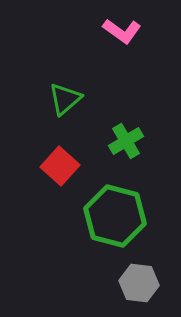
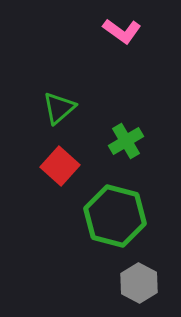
green triangle: moved 6 px left, 9 px down
gray hexagon: rotated 21 degrees clockwise
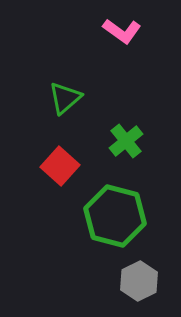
green triangle: moved 6 px right, 10 px up
green cross: rotated 8 degrees counterclockwise
gray hexagon: moved 2 px up; rotated 6 degrees clockwise
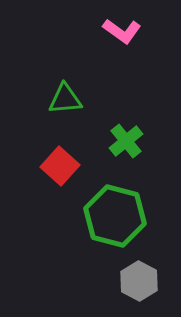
green triangle: moved 1 px down; rotated 36 degrees clockwise
gray hexagon: rotated 6 degrees counterclockwise
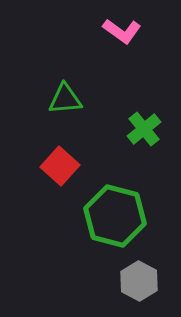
green cross: moved 18 px right, 12 px up
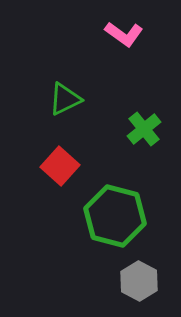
pink L-shape: moved 2 px right, 3 px down
green triangle: rotated 21 degrees counterclockwise
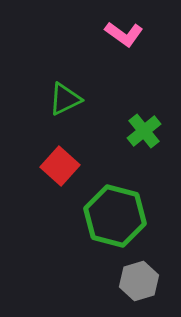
green cross: moved 2 px down
gray hexagon: rotated 15 degrees clockwise
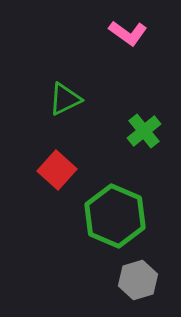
pink L-shape: moved 4 px right, 1 px up
red square: moved 3 px left, 4 px down
green hexagon: rotated 8 degrees clockwise
gray hexagon: moved 1 px left, 1 px up
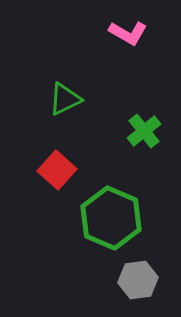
pink L-shape: rotated 6 degrees counterclockwise
green hexagon: moved 4 px left, 2 px down
gray hexagon: rotated 9 degrees clockwise
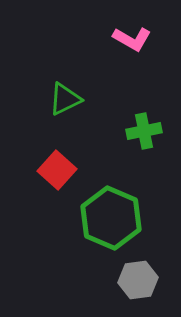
pink L-shape: moved 4 px right, 6 px down
green cross: rotated 28 degrees clockwise
